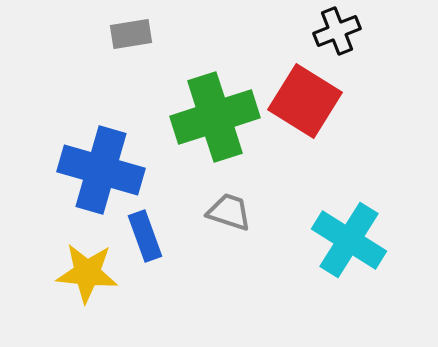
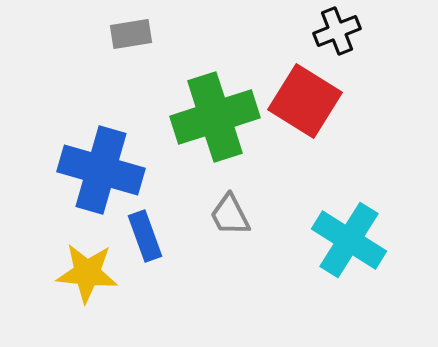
gray trapezoid: moved 1 px right, 3 px down; rotated 135 degrees counterclockwise
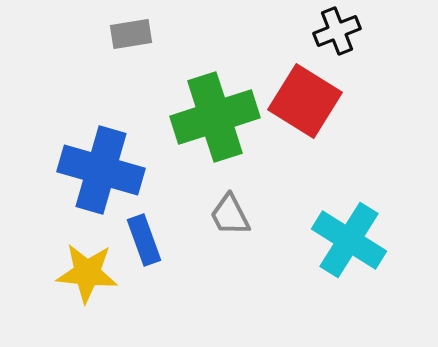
blue rectangle: moved 1 px left, 4 px down
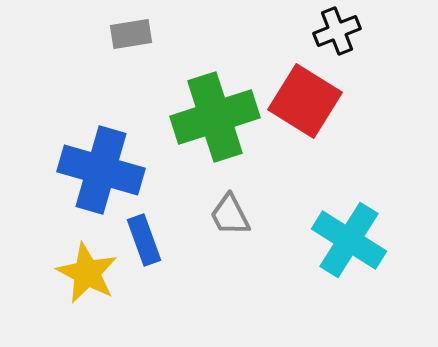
yellow star: rotated 22 degrees clockwise
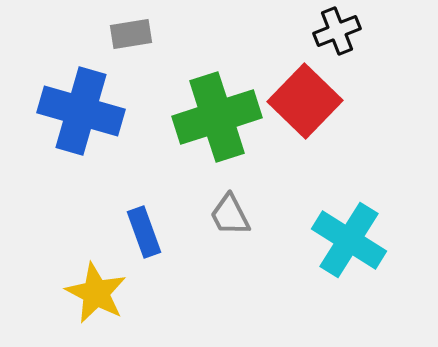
red square: rotated 12 degrees clockwise
green cross: moved 2 px right
blue cross: moved 20 px left, 59 px up
blue rectangle: moved 8 px up
yellow star: moved 9 px right, 20 px down
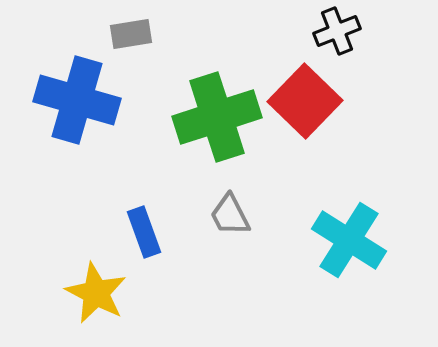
blue cross: moved 4 px left, 11 px up
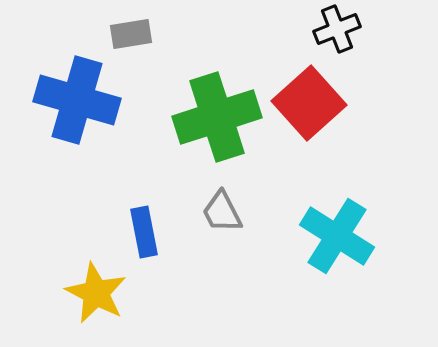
black cross: moved 2 px up
red square: moved 4 px right, 2 px down; rotated 4 degrees clockwise
gray trapezoid: moved 8 px left, 3 px up
blue rectangle: rotated 9 degrees clockwise
cyan cross: moved 12 px left, 4 px up
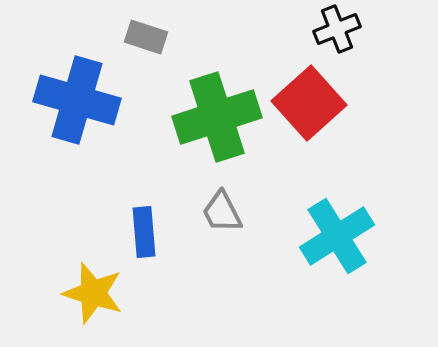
gray rectangle: moved 15 px right, 3 px down; rotated 27 degrees clockwise
blue rectangle: rotated 6 degrees clockwise
cyan cross: rotated 26 degrees clockwise
yellow star: moved 3 px left; rotated 10 degrees counterclockwise
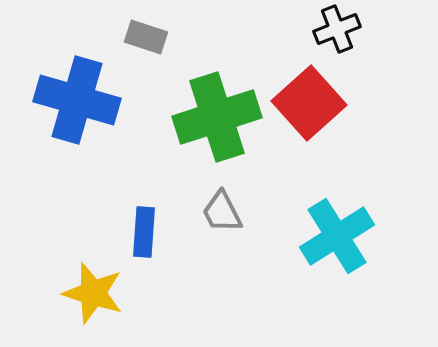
blue rectangle: rotated 9 degrees clockwise
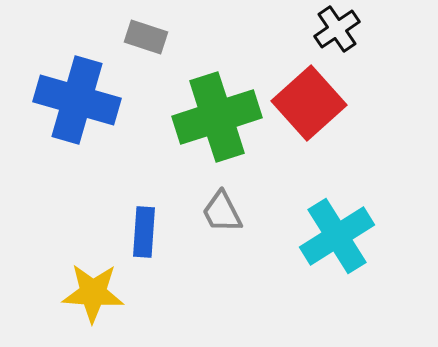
black cross: rotated 12 degrees counterclockwise
yellow star: rotated 14 degrees counterclockwise
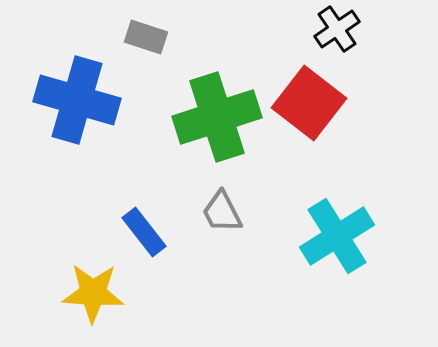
red square: rotated 10 degrees counterclockwise
blue rectangle: rotated 42 degrees counterclockwise
